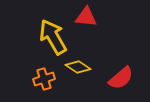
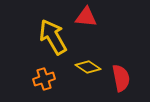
yellow diamond: moved 10 px right
red semicircle: rotated 60 degrees counterclockwise
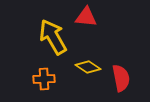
orange cross: rotated 15 degrees clockwise
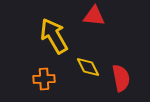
red triangle: moved 8 px right, 1 px up
yellow arrow: moved 1 px right, 1 px up
yellow diamond: rotated 30 degrees clockwise
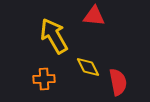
red semicircle: moved 3 px left, 4 px down
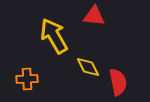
orange cross: moved 17 px left
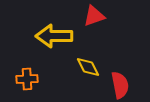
red triangle: rotated 25 degrees counterclockwise
yellow arrow: rotated 60 degrees counterclockwise
red semicircle: moved 2 px right, 3 px down
